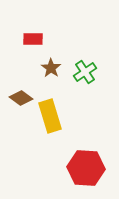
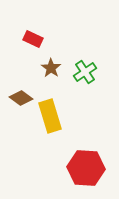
red rectangle: rotated 24 degrees clockwise
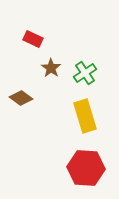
green cross: moved 1 px down
yellow rectangle: moved 35 px right
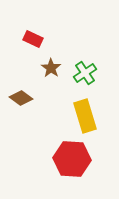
red hexagon: moved 14 px left, 9 px up
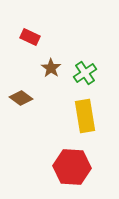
red rectangle: moved 3 px left, 2 px up
yellow rectangle: rotated 8 degrees clockwise
red hexagon: moved 8 px down
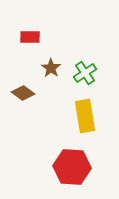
red rectangle: rotated 24 degrees counterclockwise
brown diamond: moved 2 px right, 5 px up
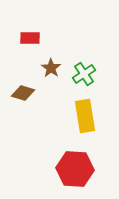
red rectangle: moved 1 px down
green cross: moved 1 px left, 1 px down
brown diamond: rotated 20 degrees counterclockwise
red hexagon: moved 3 px right, 2 px down
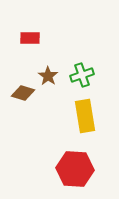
brown star: moved 3 px left, 8 px down
green cross: moved 2 px left, 1 px down; rotated 15 degrees clockwise
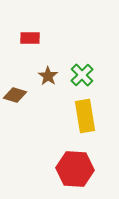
green cross: rotated 25 degrees counterclockwise
brown diamond: moved 8 px left, 2 px down
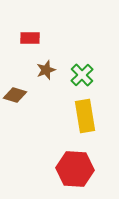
brown star: moved 2 px left, 6 px up; rotated 18 degrees clockwise
